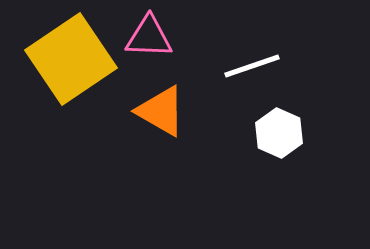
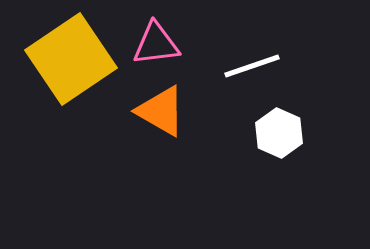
pink triangle: moved 7 px right, 7 px down; rotated 9 degrees counterclockwise
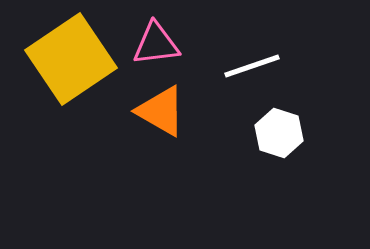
white hexagon: rotated 6 degrees counterclockwise
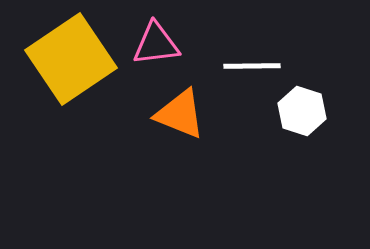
white line: rotated 18 degrees clockwise
orange triangle: moved 19 px right, 3 px down; rotated 8 degrees counterclockwise
white hexagon: moved 23 px right, 22 px up
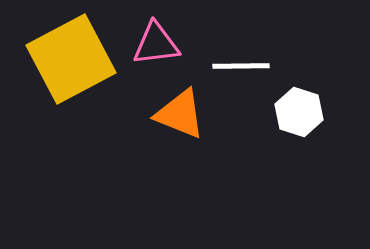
yellow square: rotated 6 degrees clockwise
white line: moved 11 px left
white hexagon: moved 3 px left, 1 px down
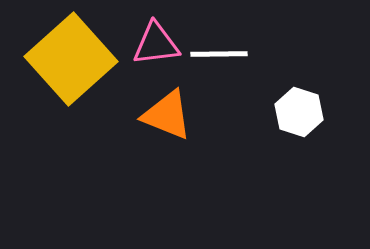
yellow square: rotated 14 degrees counterclockwise
white line: moved 22 px left, 12 px up
orange triangle: moved 13 px left, 1 px down
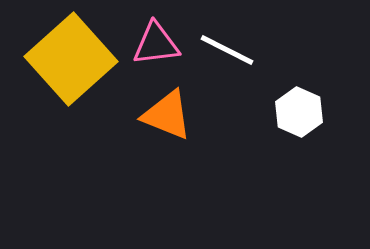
white line: moved 8 px right, 4 px up; rotated 28 degrees clockwise
white hexagon: rotated 6 degrees clockwise
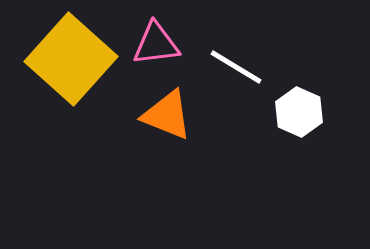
white line: moved 9 px right, 17 px down; rotated 4 degrees clockwise
yellow square: rotated 6 degrees counterclockwise
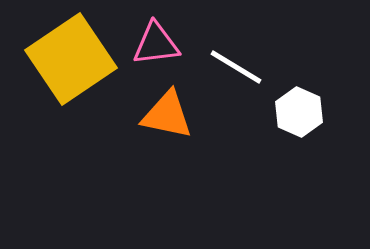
yellow square: rotated 14 degrees clockwise
orange triangle: rotated 10 degrees counterclockwise
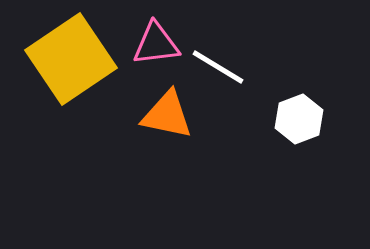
white line: moved 18 px left
white hexagon: moved 7 px down; rotated 15 degrees clockwise
